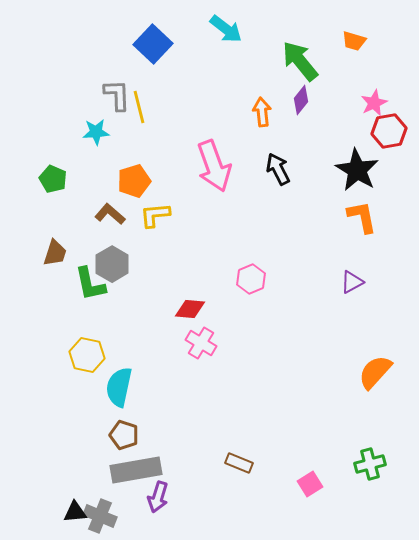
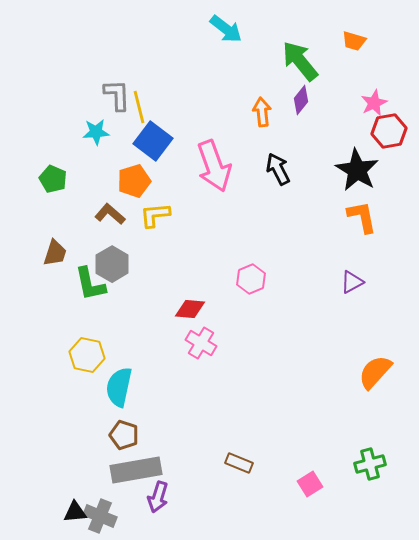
blue square: moved 97 px down; rotated 6 degrees counterclockwise
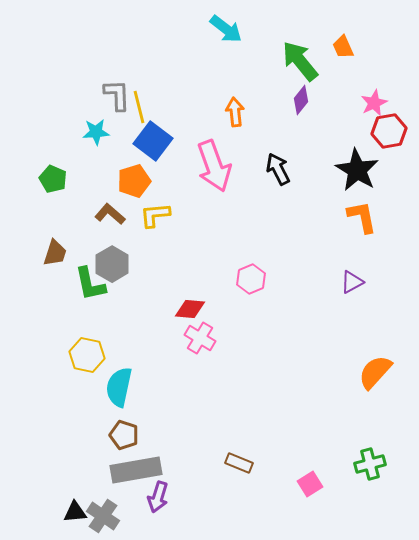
orange trapezoid: moved 11 px left, 6 px down; rotated 50 degrees clockwise
orange arrow: moved 27 px left
pink cross: moved 1 px left, 5 px up
gray cross: moved 3 px right; rotated 12 degrees clockwise
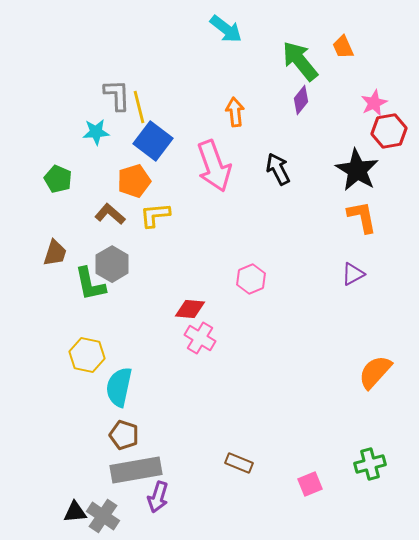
green pentagon: moved 5 px right
purple triangle: moved 1 px right, 8 px up
pink square: rotated 10 degrees clockwise
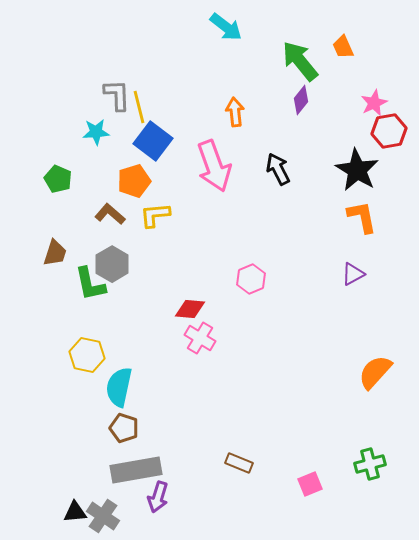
cyan arrow: moved 2 px up
brown pentagon: moved 7 px up
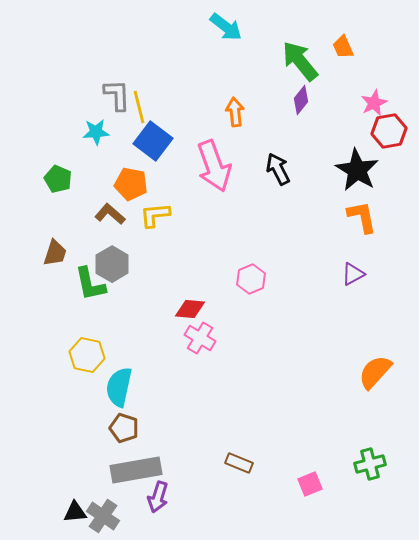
orange pentagon: moved 3 px left, 3 px down; rotated 28 degrees clockwise
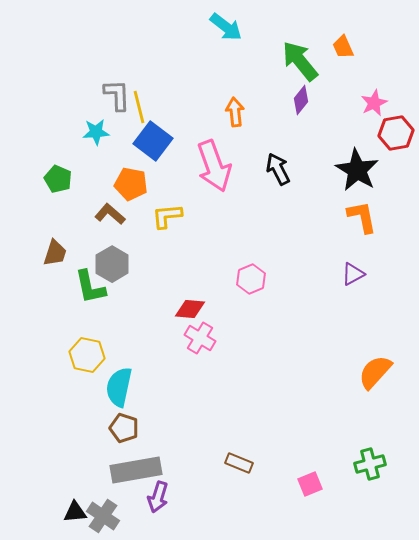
red hexagon: moved 7 px right, 2 px down
yellow L-shape: moved 12 px right, 1 px down
green L-shape: moved 3 px down
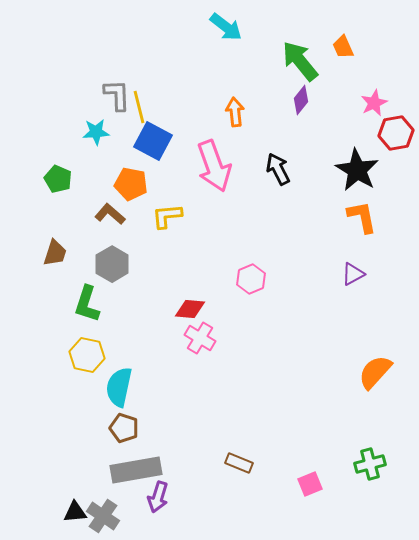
blue square: rotated 9 degrees counterclockwise
green L-shape: moved 3 px left, 17 px down; rotated 30 degrees clockwise
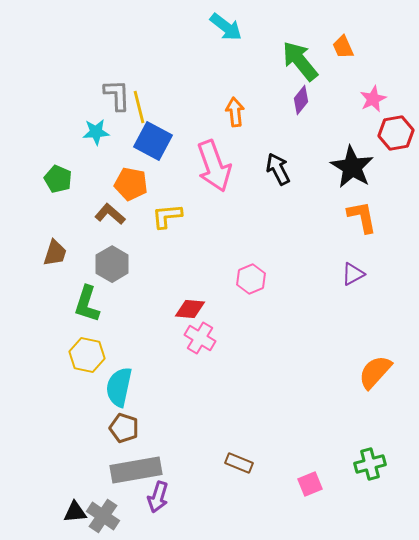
pink star: moved 1 px left, 4 px up
black star: moved 5 px left, 3 px up
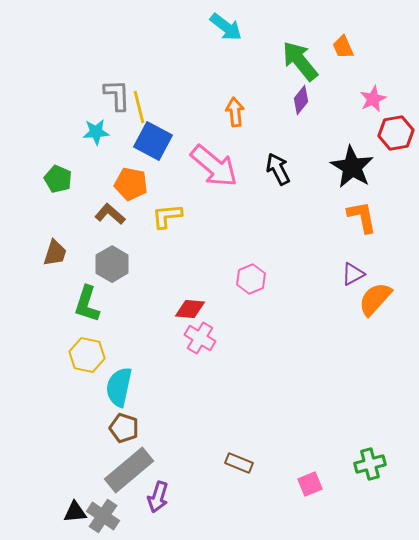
pink arrow: rotated 30 degrees counterclockwise
orange semicircle: moved 73 px up
gray rectangle: moved 7 px left; rotated 30 degrees counterclockwise
